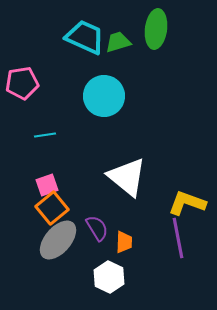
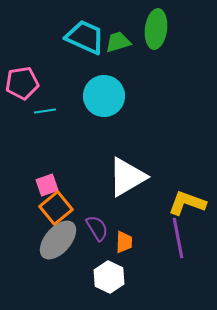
cyan line: moved 24 px up
white triangle: rotated 51 degrees clockwise
orange square: moved 4 px right
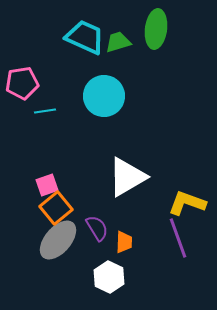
purple line: rotated 9 degrees counterclockwise
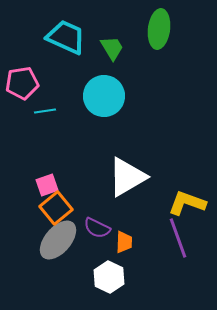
green ellipse: moved 3 px right
cyan trapezoid: moved 19 px left
green trapezoid: moved 6 px left, 6 px down; rotated 76 degrees clockwise
purple semicircle: rotated 148 degrees clockwise
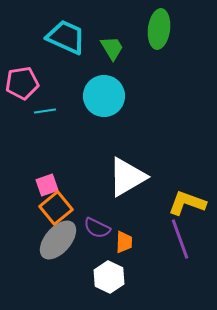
purple line: moved 2 px right, 1 px down
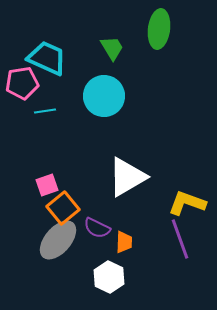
cyan trapezoid: moved 19 px left, 21 px down
orange square: moved 7 px right
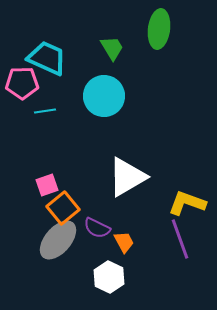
pink pentagon: rotated 8 degrees clockwise
orange trapezoid: rotated 30 degrees counterclockwise
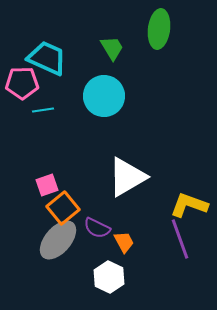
cyan line: moved 2 px left, 1 px up
yellow L-shape: moved 2 px right, 2 px down
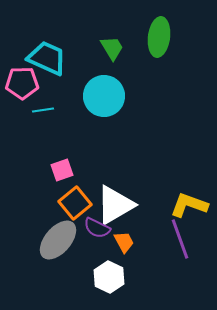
green ellipse: moved 8 px down
white triangle: moved 12 px left, 28 px down
pink square: moved 15 px right, 15 px up
orange square: moved 12 px right, 5 px up
